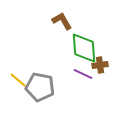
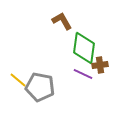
green diamond: rotated 12 degrees clockwise
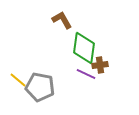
brown L-shape: moved 1 px up
purple line: moved 3 px right
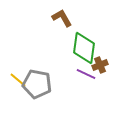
brown L-shape: moved 2 px up
brown cross: rotated 14 degrees counterclockwise
gray pentagon: moved 3 px left, 3 px up
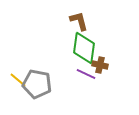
brown L-shape: moved 17 px right, 3 px down; rotated 15 degrees clockwise
brown cross: rotated 35 degrees clockwise
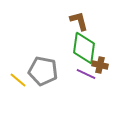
gray pentagon: moved 6 px right, 13 px up
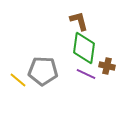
brown cross: moved 7 px right, 1 px down
gray pentagon: rotated 8 degrees counterclockwise
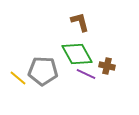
brown L-shape: moved 1 px right, 1 px down
green diamond: moved 7 px left, 6 px down; rotated 36 degrees counterclockwise
yellow line: moved 2 px up
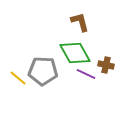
green diamond: moved 2 px left, 1 px up
brown cross: moved 1 px left, 1 px up
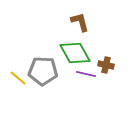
purple line: rotated 12 degrees counterclockwise
